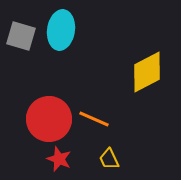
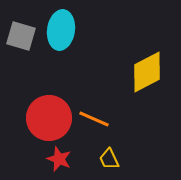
red circle: moved 1 px up
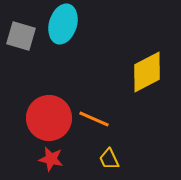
cyan ellipse: moved 2 px right, 6 px up; rotated 9 degrees clockwise
red star: moved 8 px left; rotated 10 degrees counterclockwise
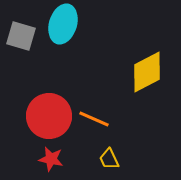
red circle: moved 2 px up
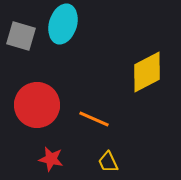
red circle: moved 12 px left, 11 px up
yellow trapezoid: moved 1 px left, 3 px down
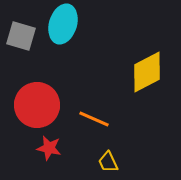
red star: moved 2 px left, 11 px up
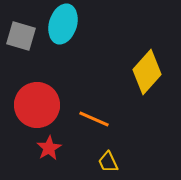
yellow diamond: rotated 21 degrees counterclockwise
red star: rotated 30 degrees clockwise
